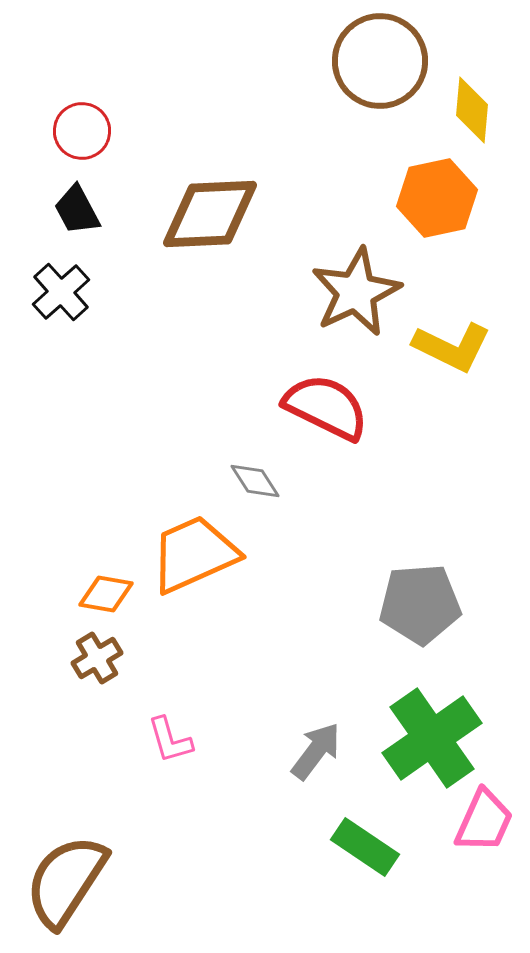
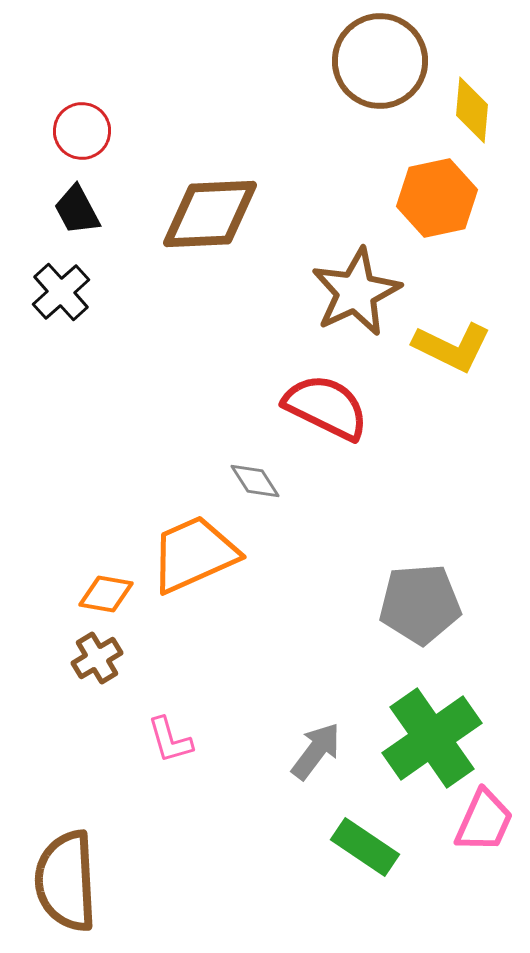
brown semicircle: rotated 36 degrees counterclockwise
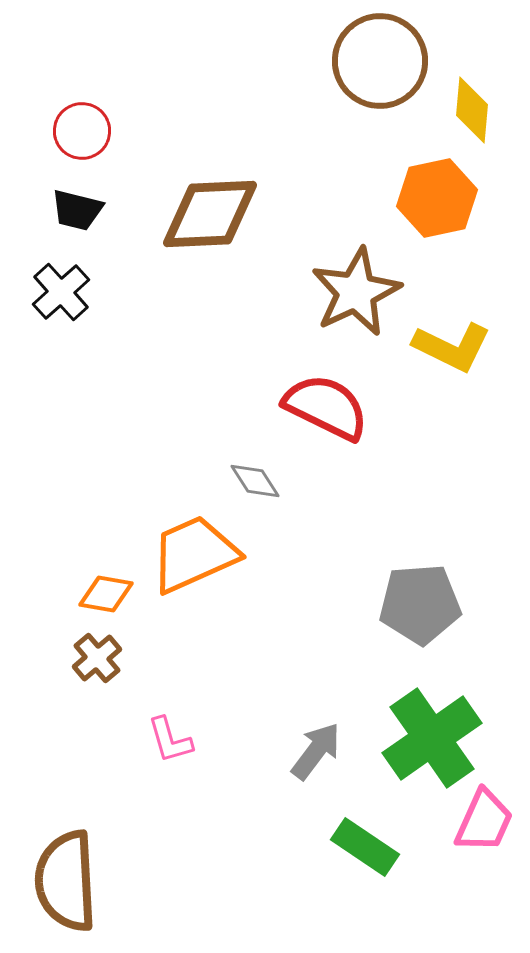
black trapezoid: rotated 48 degrees counterclockwise
brown cross: rotated 9 degrees counterclockwise
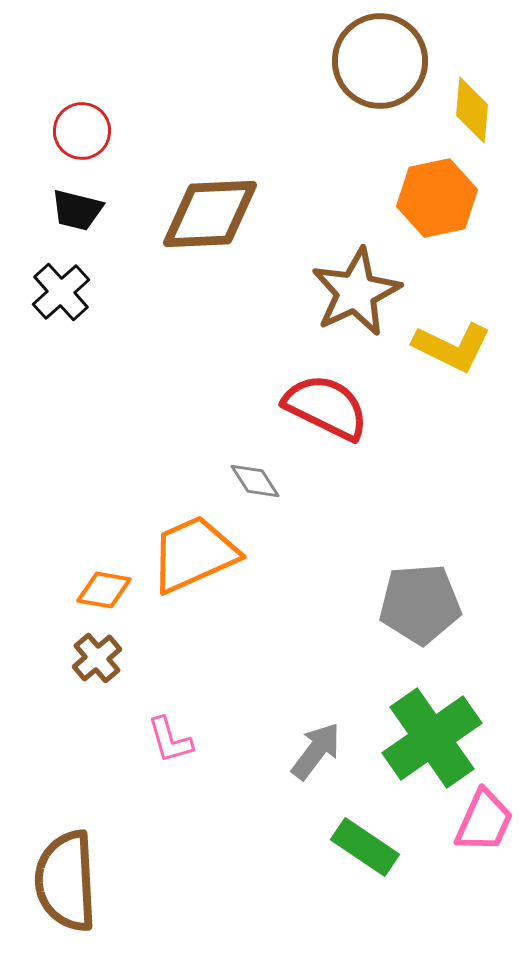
orange diamond: moved 2 px left, 4 px up
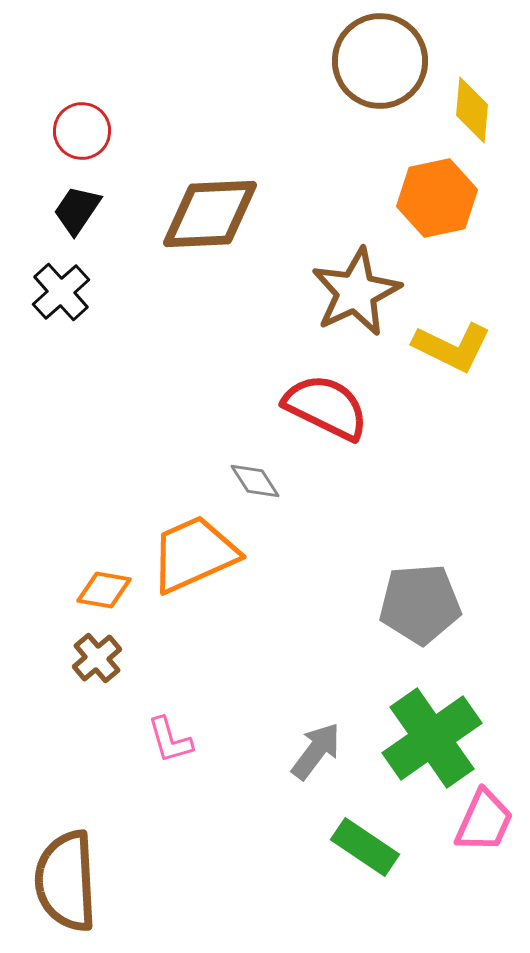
black trapezoid: rotated 110 degrees clockwise
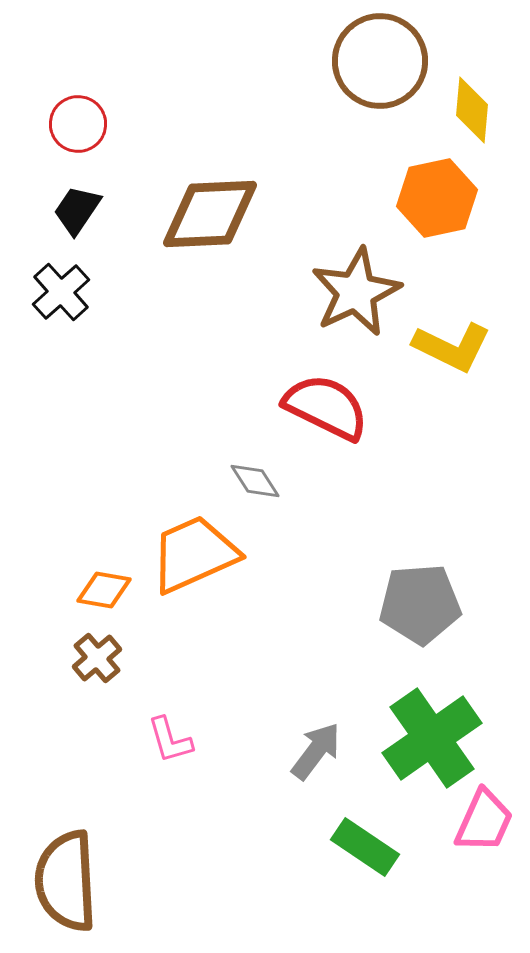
red circle: moved 4 px left, 7 px up
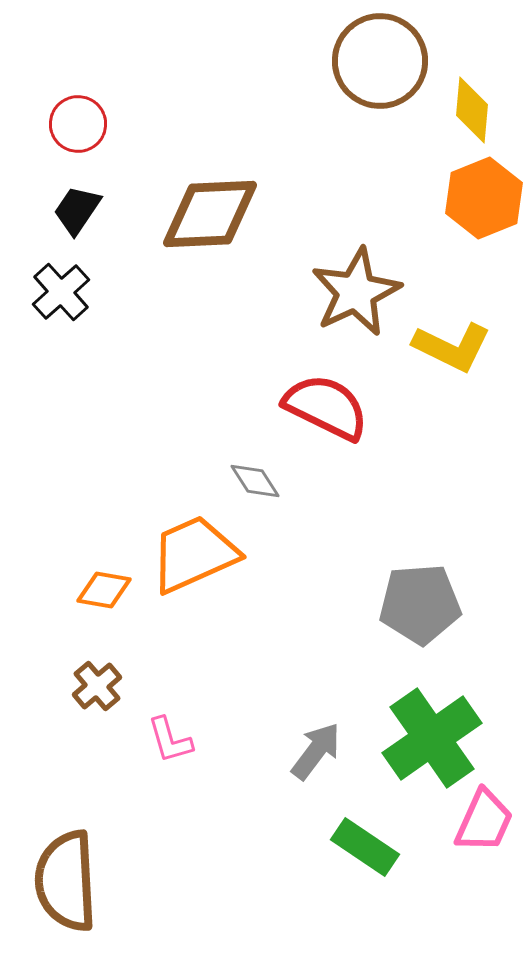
orange hexagon: moved 47 px right; rotated 10 degrees counterclockwise
brown cross: moved 28 px down
